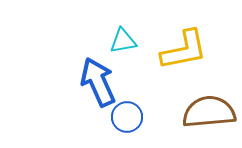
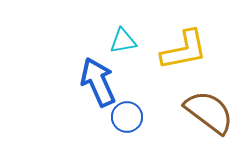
brown semicircle: rotated 42 degrees clockwise
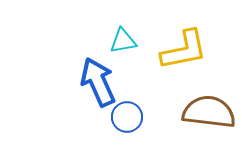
brown semicircle: rotated 30 degrees counterclockwise
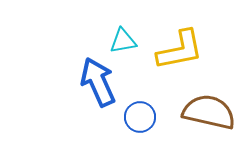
yellow L-shape: moved 4 px left
brown semicircle: rotated 6 degrees clockwise
blue circle: moved 13 px right
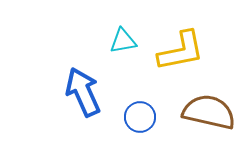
yellow L-shape: moved 1 px right, 1 px down
blue arrow: moved 15 px left, 10 px down
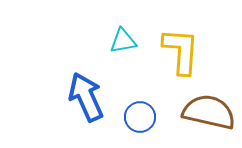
yellow L-shape: rotated 75 degrees counterclockwise
blue arrow: moved 3 px right, 5 px down
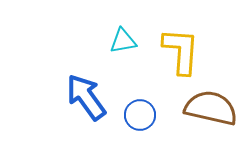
blue arrow: rotated 12 degrees counterclockwise
brown semicircle: moved 2 px right, 4 px up
blue circle: moved 2 px up
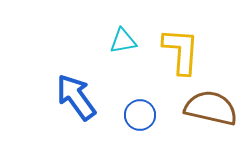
blue arrow: moved 10 px left
